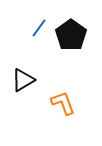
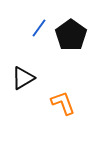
black triangle: moved 2 px up
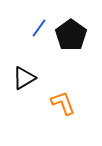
black triangle: moved 1 px right
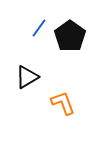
black pentagon: moved 1 px left, 1 px down
black triangle: moved 3 px right, 1 px up
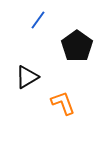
blue line: moved 1 px left, 8 px up
black pentagon: moved 7 px right, 10 px down
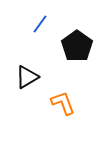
blue line: moved 2 px right, 4 px down
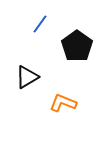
orange L-shape: rotated 48 degrees counterclockwise
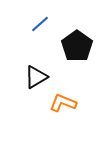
blue line: rotated 12 degrees clockwise
black triangle: moved 9 px right
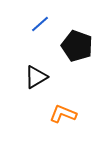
black pentagon: rotated 16 degrees counterclockwise
orange L-shape: moved 11 px down
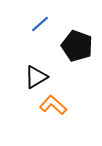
orange L-shape: moved 10 px left, 9 px up; rotated 20 degrees clockwise
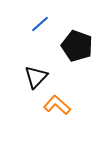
black triangle: rotated 15 degrees counterclockwise
orange L-shape: moved 4 px right
